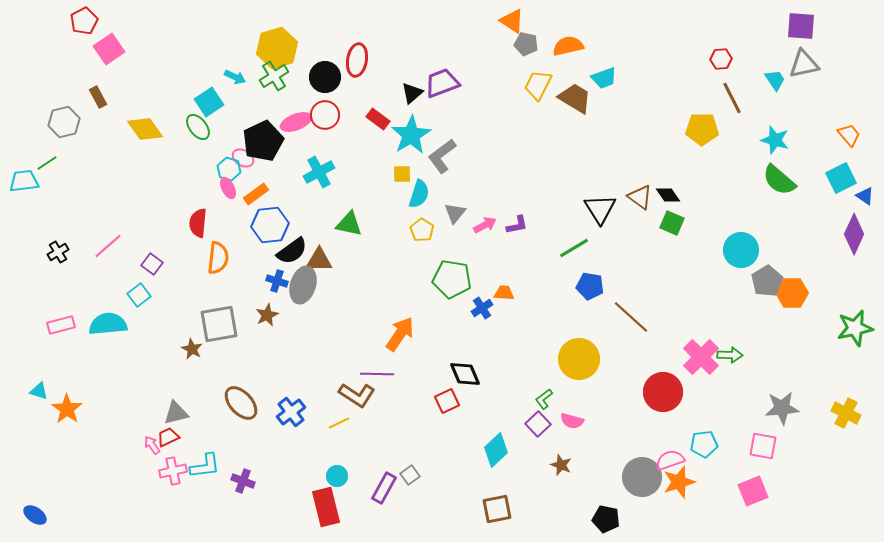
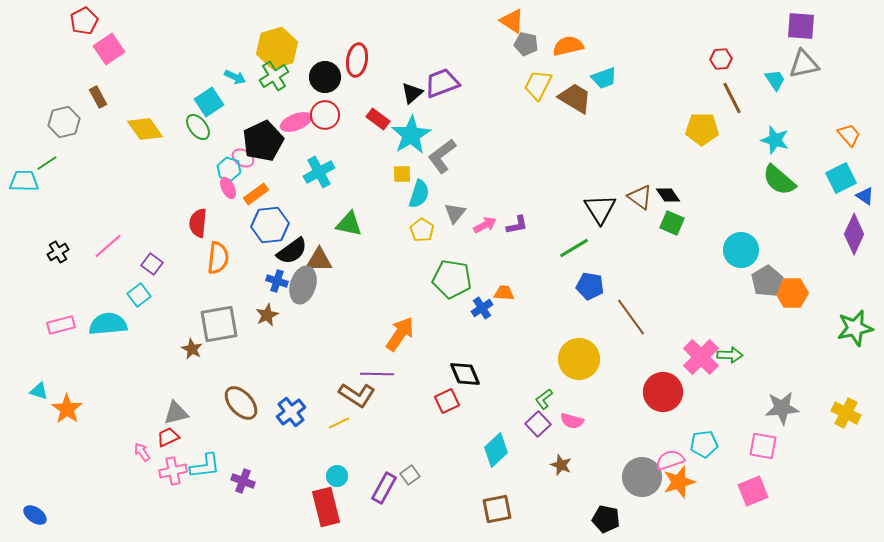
cyan trapezoid at (24, 181): rotated 8 degrees clockwise
brown line at (631, 317): rotated 12 degrees clockwise
pink arrow at (152, 445): moved 10 px left, 7 px down
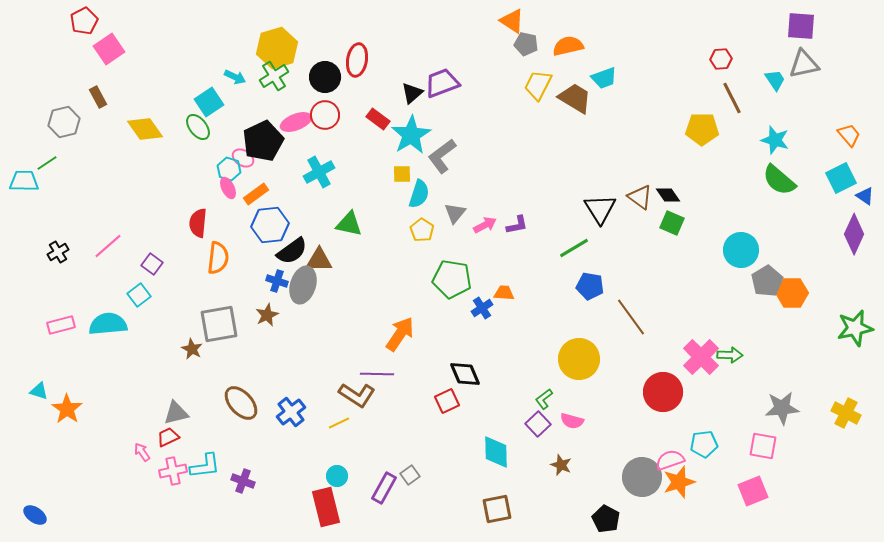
cyan diamond at (496, 450): moved 2 px down; rotated 48 degrees counterclockwise
black pentagon at (606, 519): rotated 16 degrees clockwise
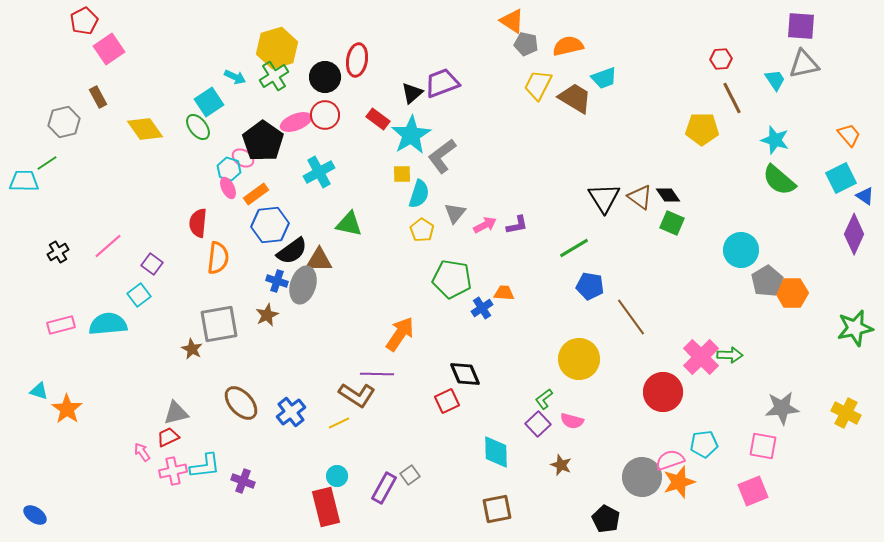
black pentagon at (263, 141): rotated 12 degrees counterclockwise
black triangle at (600, 209): moved 4 px right, 11 px up
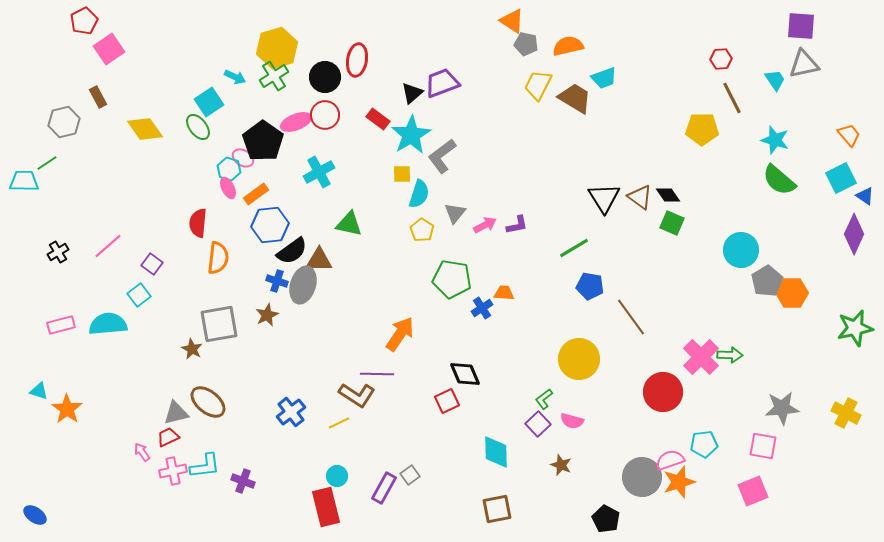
brown ellipse at (241, 403): moved 33 px left, 1 px up; rotated 9 degrees counterclockwise
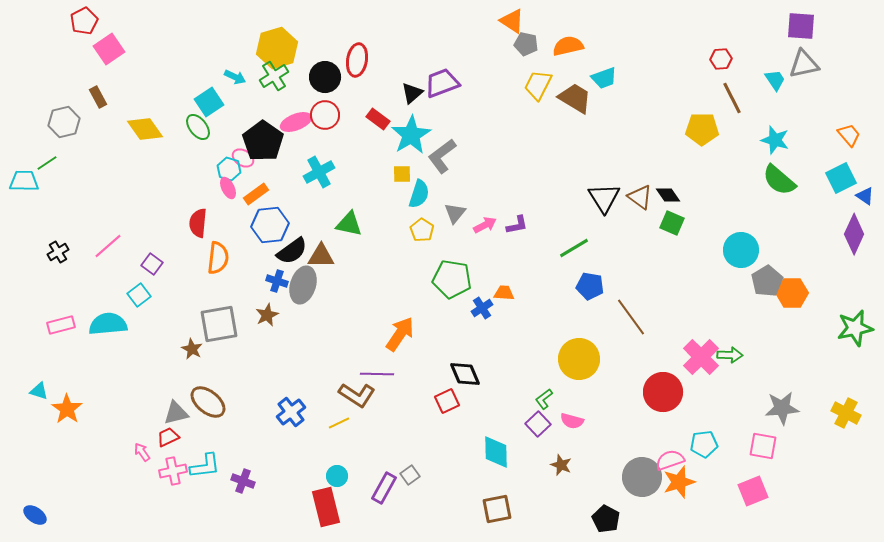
brown triangle at (319, 260): moved 2 px right, 4 px up
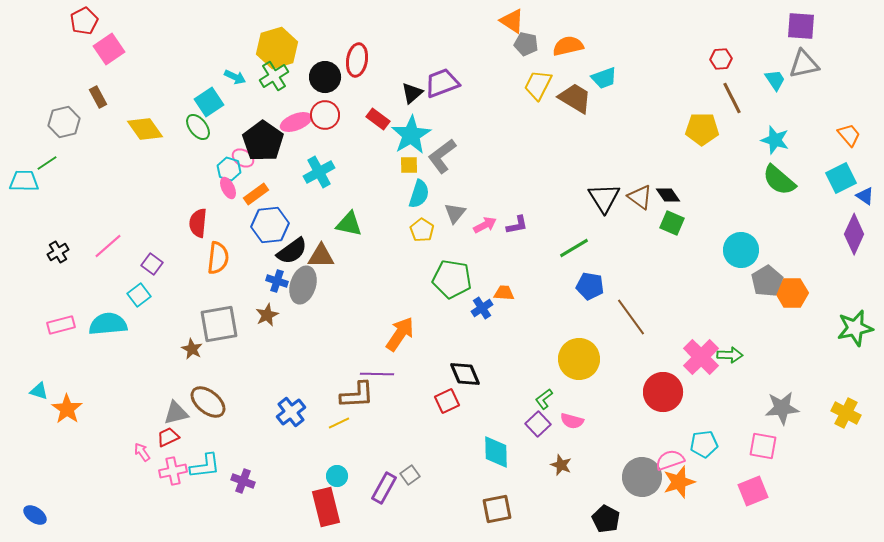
yellow square at (402, 174): moved 7 px right, 9 px up
brown L-shape at (357, 395): rotated 36 degrees counterclockwise
